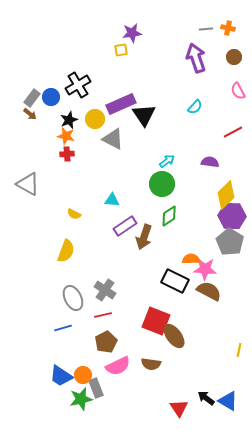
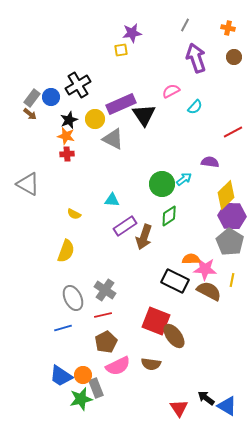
gray line at (206, 29): moved 21 px left, 4 px up; rotated 56 degrees counterclockwise
pink semicircle at (238, 91): moved 67 px left; rotated 90 degrees clockwise
cyan arrow at (167, 161): moved 17 px right, 18 px down
yellow line at (239, 350): moved 7 px left, 70 px up
blue triangle at (228, 401): moved 1 px left, 5 px down
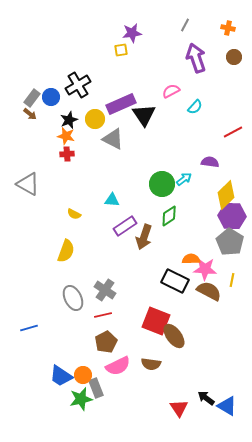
blue line at (63, 328): moved 34 px left
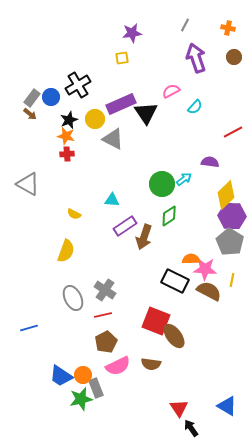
yellow square at (121, 50): moved 1 px right, 8 px down
black triangle at (144, 115): moved 2 px right, 2 px up
black arrow at (206, 398): moved 15 px left, 30 px down; rotated 18 degrees clockwise
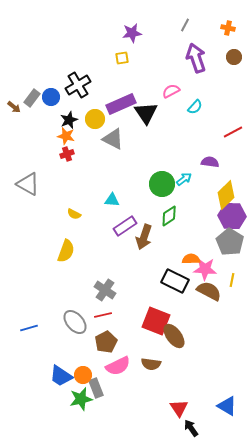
brown arrow at (30, 114): moved 16 px left, 7 px up
red cross at (67, 154): rotated 16 degrees counterclockwise
gray ellipse at (73, 298): moved 2 px right, 24 px down; rotated 15 degrees counterclockwise
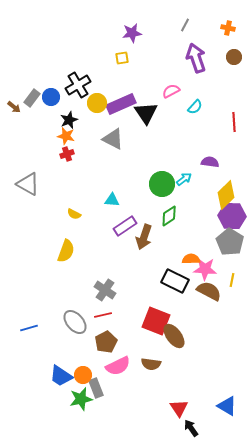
yellow circle at (95, 119): moved 2 px right, 16 px up
red line at (233, 132): moved 1 px right, 10 px up; rotated 66 degrees counterclockwise
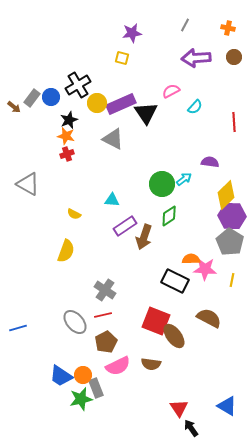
yellow square at (122, 58): rotated 24 degrees clockwise
purple arrow at (196, 58): rotated 76 degrees counterclockwise
brown semicircle at (209, 291): moved 27 px down
blue line at (29, 328): moved 11 px left
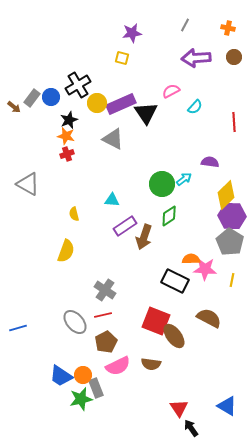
yellow semicircle at (74, 214): rotated 48 degrees clockwise
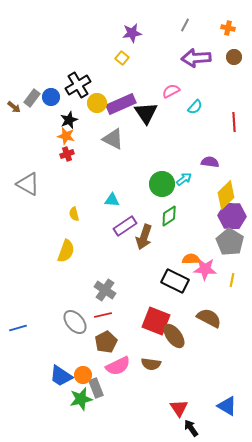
yellow square at (122, 58): rotated 24 degrees clockwise
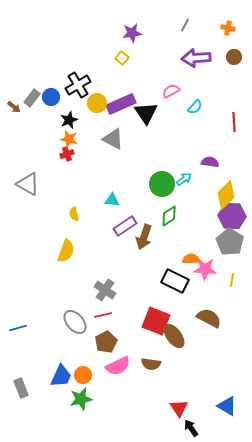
orange star at (66, 136): moved 3 px right, 3 px down
blue trapezoid at (61, 376): rotated 100 degrees counterclockwise
gray rectangle at (96, 388): moved 75 px left
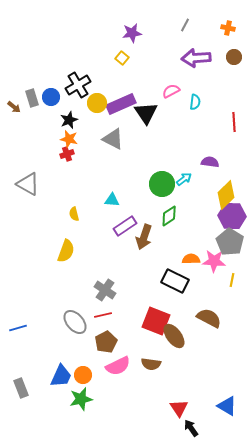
gray rectangle at (32, 98): rotated 54 degrees counterclockwise
cyan semicircle at (195, 107): moved 5 px up; rotated 35 degrees counterclockwise
pink star at (205, 269): moved 9 px right, 8 px up
